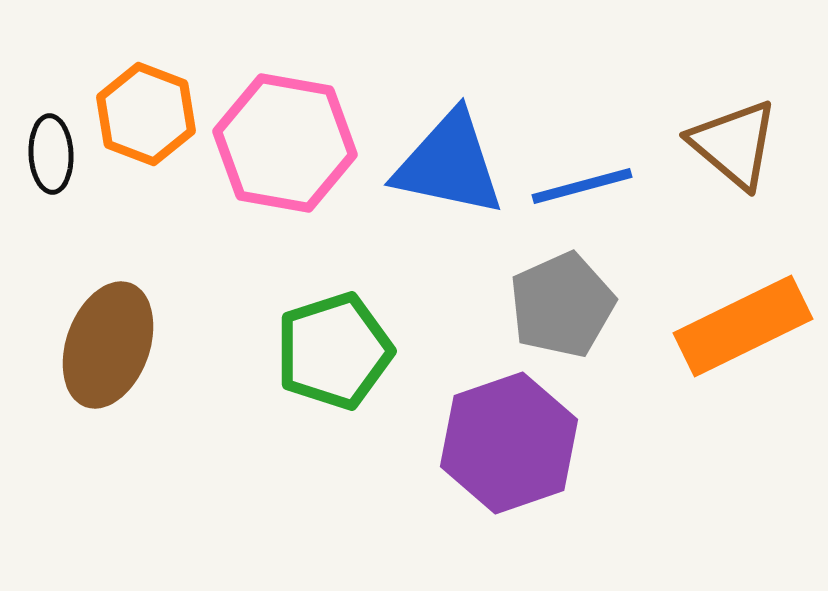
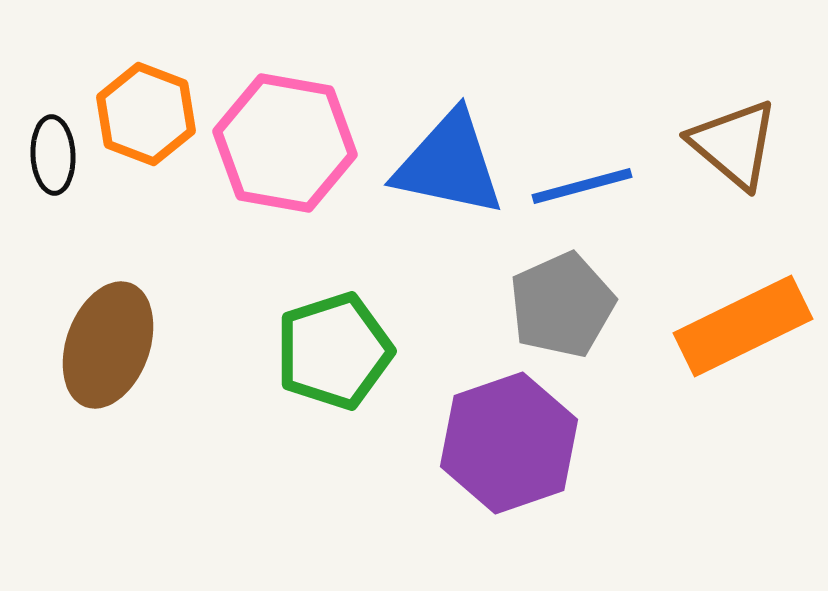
black ellipse: moved 2 px right, 1 px down
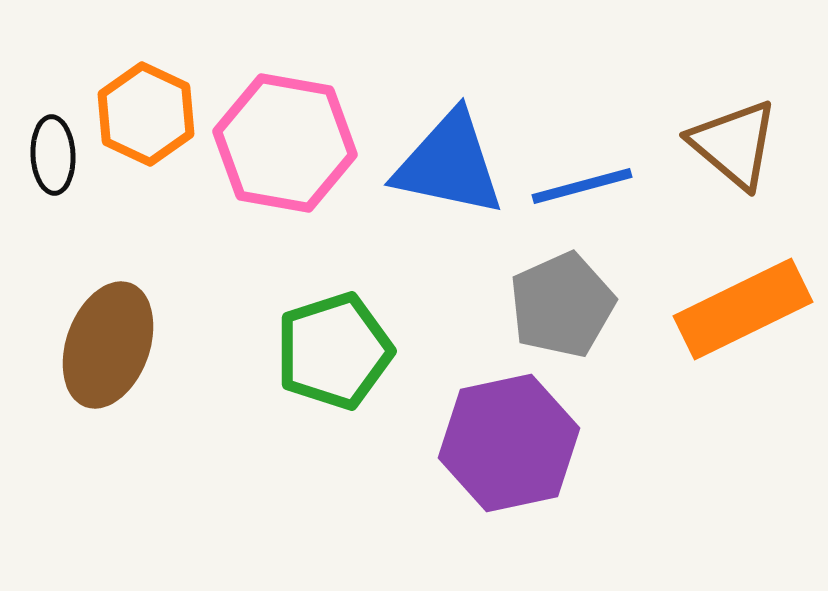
orange hexagon: rotated 4 degrees clockwise
orange rectangle: moved 17 px up
purple hexagon: rotated 7 degrees clockwise
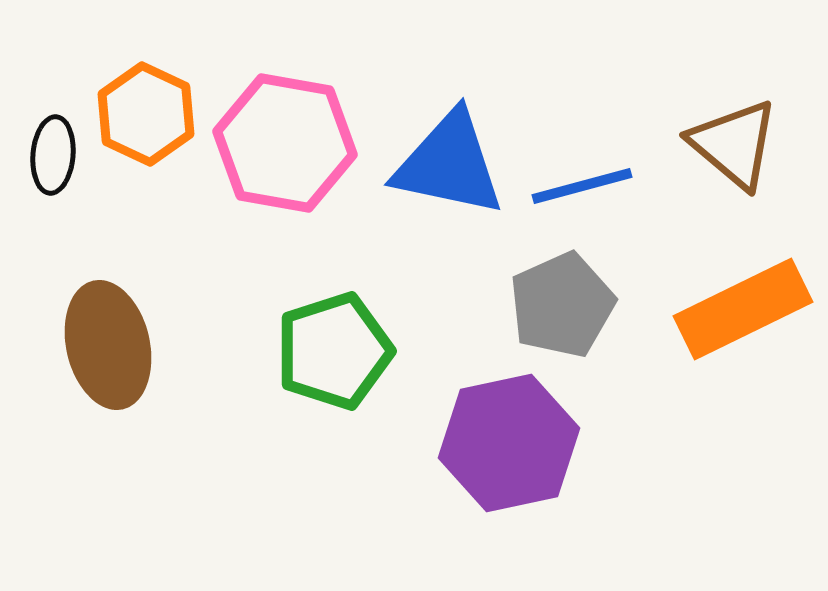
black ellipse: rotated 8 degrees clockwise
brown ellipse: rotated 33 degrees counterclockwise
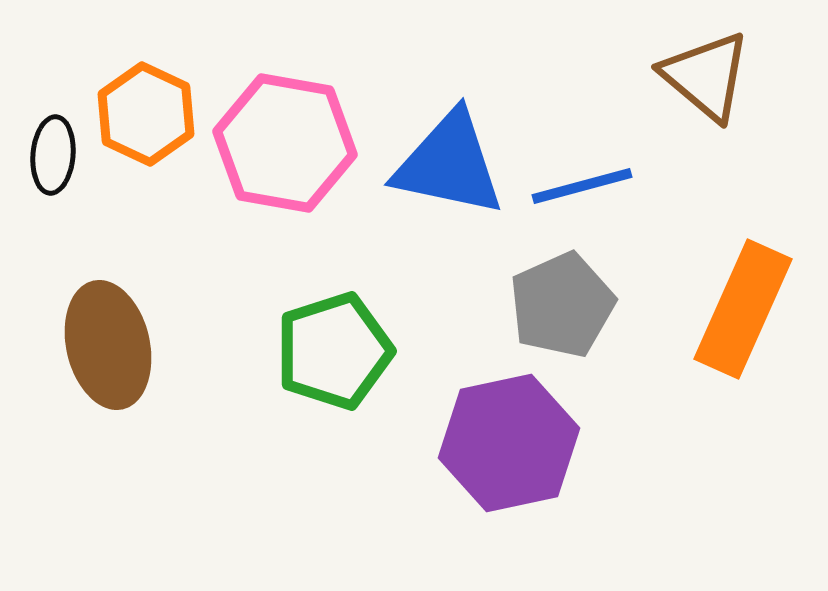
brown triangle: moved 28 px left, 68 px up
orange rectangle: rotated 40 degrees counterclockwise
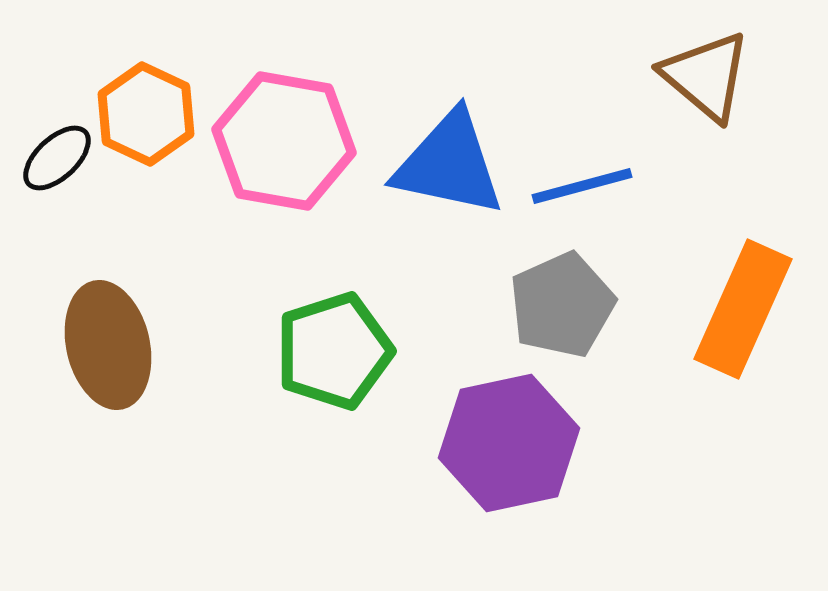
pink hexagon: moved 1 px left, 2 px up
black ellipse: moved 4 px right, 3 px down; rotated 42 degrees clockwise
